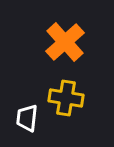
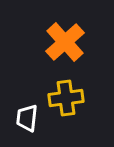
yellow cross: rotated 16 degrees counterclockwise
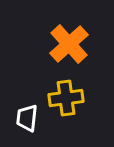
orange cross: moved 4 px right, 2 px down
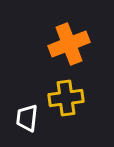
orange cross: rotated 21 degrees clockwise
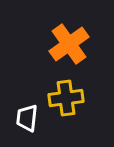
orange cross: rotated 15 degrees counterclockwise
